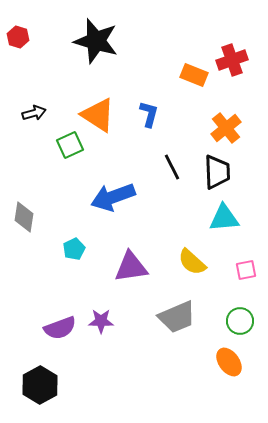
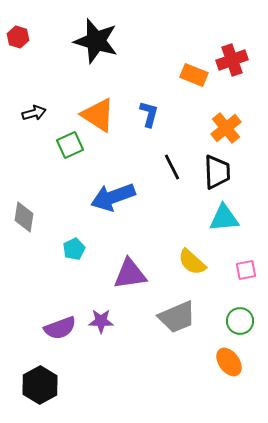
purple triangle: moved 1 px left, 7 px down
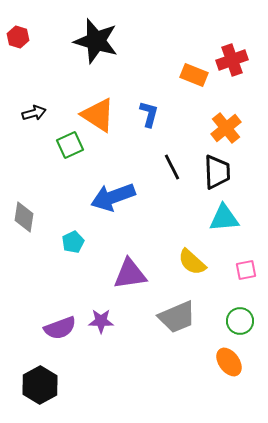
cyan pentagon: moved 1 px left, 7 px up
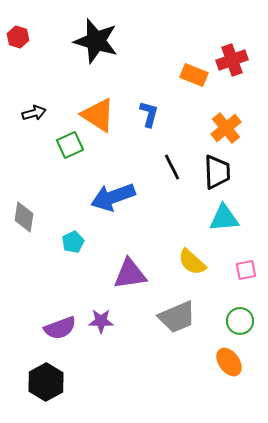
black hexagon: moved 6 px right, 3 px up
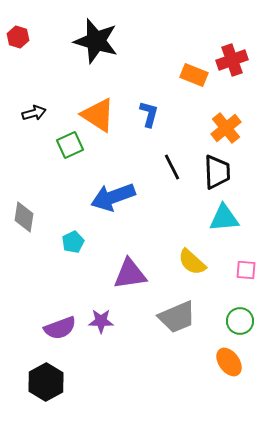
pink square: rotated 15 degrees clockwise
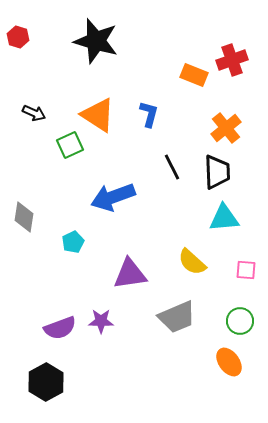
black arrow: rotated 40 degrees clockwise
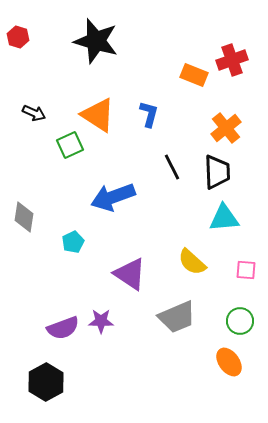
purple triangle: rotated 42 degrees clockwise
purple semicircle: moved 3 px right
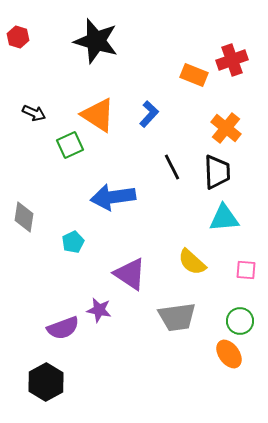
blue L-shape: rotated 28 degrees clockwise
orange cross: rotated 12 degrees counterclockwise
blue arrow: rotated 12 degrees clockwise
gray trapezoid: rotated 15 degrees clockwise
purple star: moved 2 px left, 11 px up; rotated 10 degrees clockwise
orange ellipse: moved 8 px up
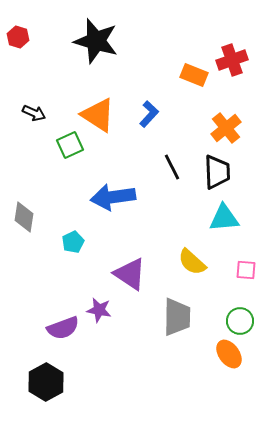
orange cross: rotated 12 degrees clockwise
gray trapezoid: rotated 81 degrees counterclockwise
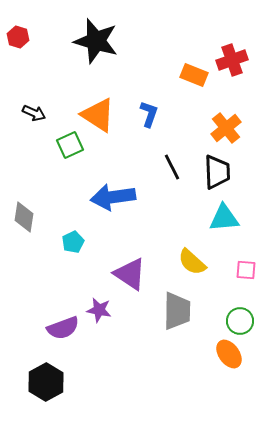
blue L-shape: rotated 24 degrees counterclockwise
gray trapezoid: moved 6 px up
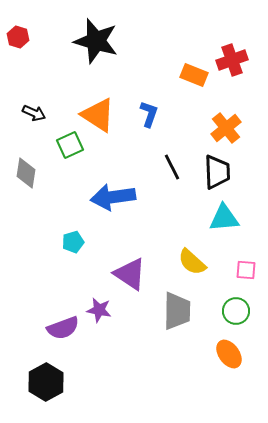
gray diamond: moved 2 px right, 44 px up
cyan pentagon: rotated 10 degrees clockwise
green circle: moved 4 px left, 10 px up
